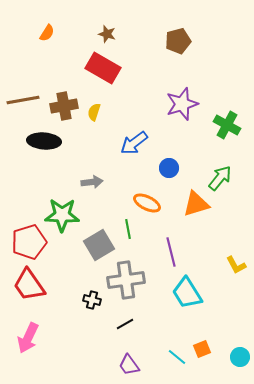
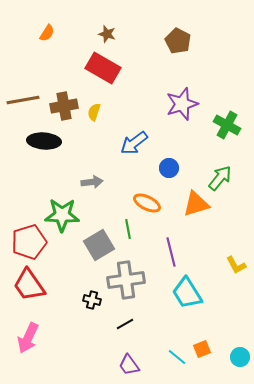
brown pentagon: rotated 30 degrees counterclockwise
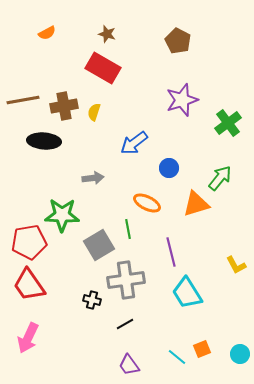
orange semicircle: rotated 30 degrees clockwise
purple star: moved 4 px up
green cross: moved 1 px right, 2 px up; rotated 24 degrees clockwise
gray arrow: moved 1 px right, 4 px up
red pentagon: rotated 8 degrees clockwise
cyan circle: moved 3 px up
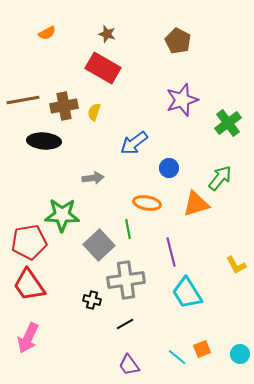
orange ellipse: rotated 16 degrees counterclockwise
gray square: rotated 12 degrees counterclockwise
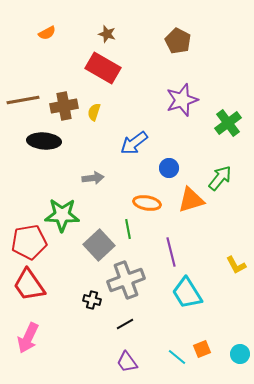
orange triangle: moved 5 px left, 4 px up
gray cross: rotated 12 degrees counterclockwise
purple trapezoid: moved 2 px left, 3 px up
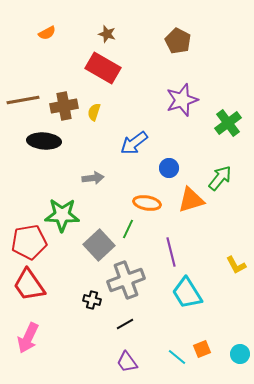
green line: rotated 36 degrees clockwise
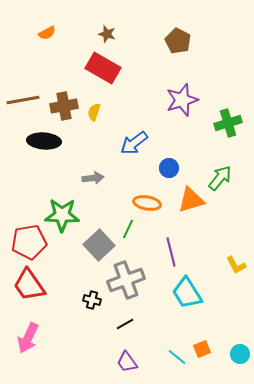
green cross: rotated 20 degrees clockwise
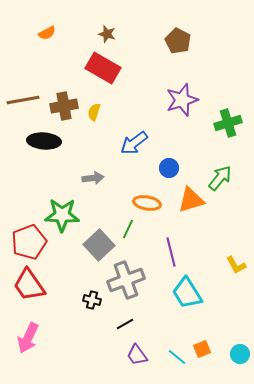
red pentagon: rotated 12 degrees counterclockwise
purple trapezoid: moved 10 px right, 7 px up
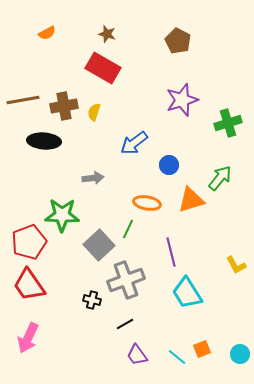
blue circle: moved 3 px up
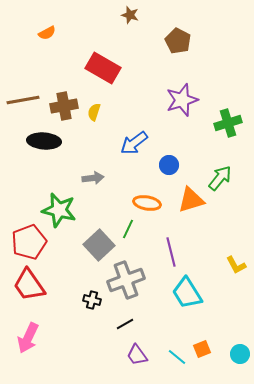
brown star: moved 23 px right, 19 px up
green star: moved 3 px left, 5 px up; rotated 12 degrees clockwise
